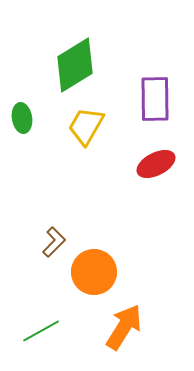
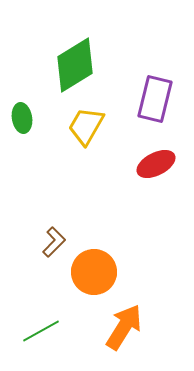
purple rectangle: rotated 15 degrees clockwise
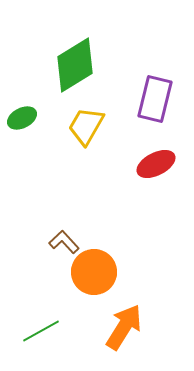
green ellipse: rotated 72 degrees clockwise
brown L-shape: moved 10 px right; rotated 88 degrees counterclockwise
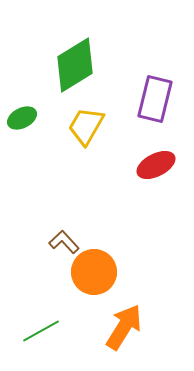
red ellipse: moved 1 px down
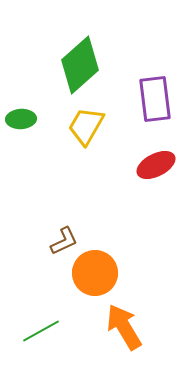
green diamond: moved 5 px right; rotated 10 degrees counterclockwise
purple rectangle: rotated 21 degrees counterclockwise
green ellipse: moved 1 px left, 1 px down; rotated 24 degrees clockwise
brown L-shape: moved 1 px up; rotated 108 degrees clockwise
orange circle: moved 1 px right, 1 px down
orange arrow: rotated 63 degrees counterclockwise
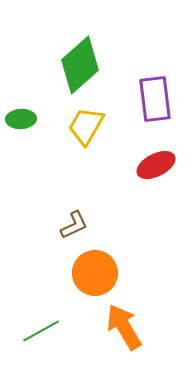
brown L-shape: moved 10 px right, 16 px up
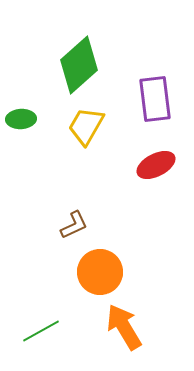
green diamond: moved 1 px left
orange circle: moved 5 px right, 1 px up
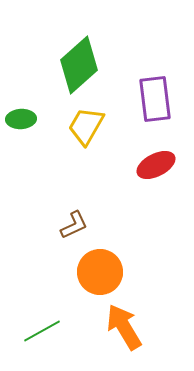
green line: moved 1 px right
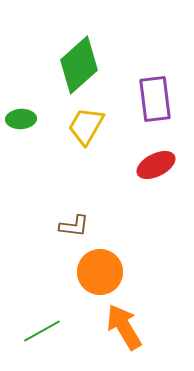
brown L-shape: moved 1 px down; rotated 32 degrees clockwise
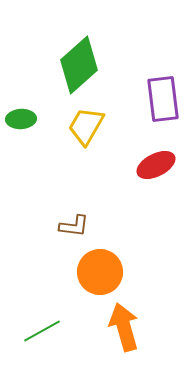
purple rectangle: moved 8 px right
orange arrow: rotated 15 degrees clockwise
